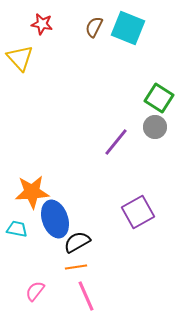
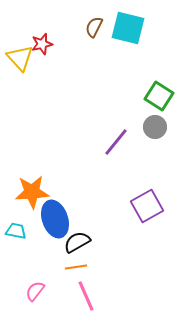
red star: moved 20 px down; rotated 25 degrees counterclockwise
cyan square: rotated 8 degrees counterclockwise
green square: moved 2 px up
purple square: moved 9 px right, 6 px up
cyan trapezoid: moved 1 px left, 2 px down
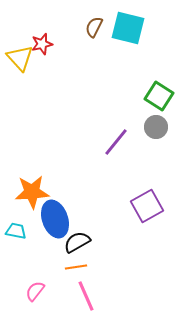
gray circle: moved 1 px right
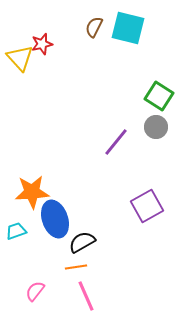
cyan trapezoid: rotated 30 degrees counterclockwise
black semicircle: moved 5 px right
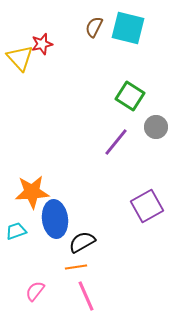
green square: moved 29 px left
blue ellipse: rotated 12 degrees clockwise
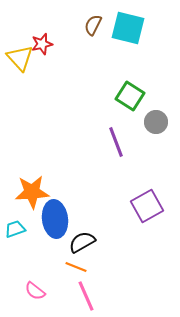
brown semicircle: moved 1 px left, 2 px up
gray circle: moved 5 px up
purple line: rotated 60 degrees counterclockwise
cyan trapezoid: moved 1 px left, 2 px up
orange line: rotated 30 degrees clockwise
pink semicircle: rotated 90 degrees counterclockwise
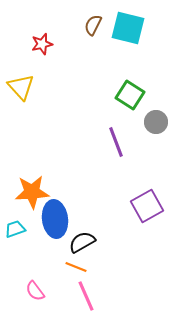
yellow triangle: moved 1 px right, 29 px down
green square: moved 1 px up
pink semicircle: rotated 15 degrees clockwise
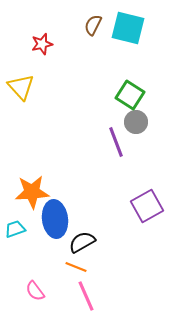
gray circle: moved 20 px left
